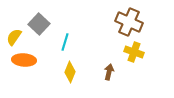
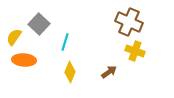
yellow cross: moved 1 px right, 1 px up
brown arrow: rotated 42 degrees clockwise
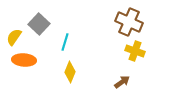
brown arrow: moved 13 px right, 10 px down
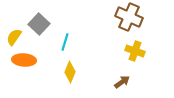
brown cross: moved 5 px up
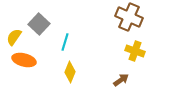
orange ellipse: rotated 10 degrees clockwise
brown arrow: moved 1 px left, 2 px up
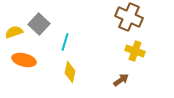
yellow semicircle: moved 5 px up; rotated 36 degrees clockwise
yellow diamond: rotated 10 degrees counterclockwise
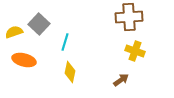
brown cross: rotated 28 degrees counterclockwise
